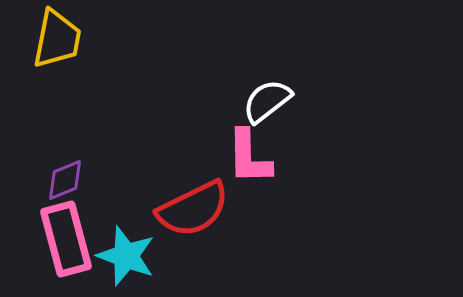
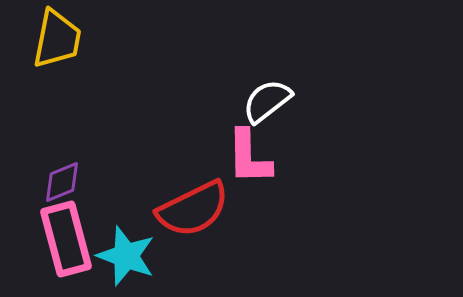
purple diamond: moved 3 px left, 2 px down
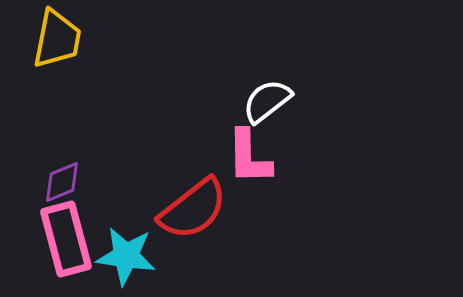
red semicircle: rotated 12 degrees counterclockwise
cyan star: rotated 12 degrees counterclockwise
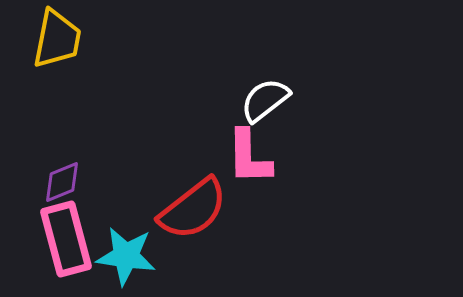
white semicircle: moved 2 px left, 1 px up
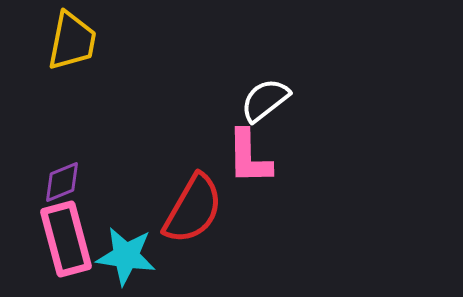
yellow trapezoid: moved 15 px right, 2 px down
red semicircle: rotated 22 degrees counterclockwise
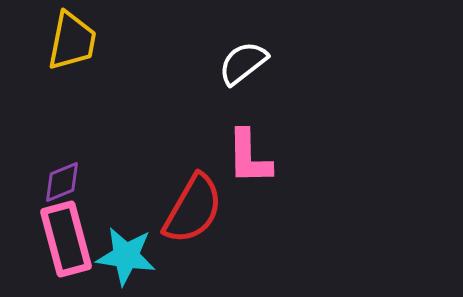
white semicircle: moved 22 px left, 37 px up
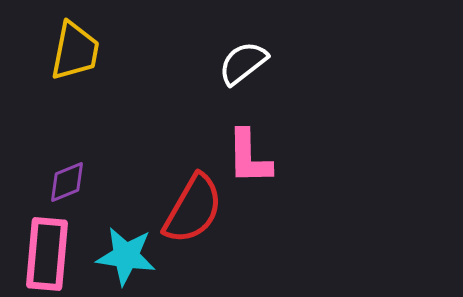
yellow trapezoid: moved 3 px right, 10 px down
purple diamond: moved 5 px right
pink rectangle: moved 19 px left, 15 px down; rotated 20 degrees clockwise
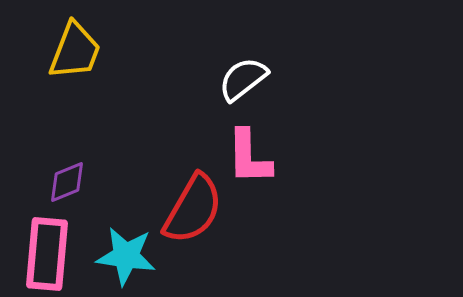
yellow trapezoid: rotated 10 degrees clockwise
white semicircle: moved 16 px down
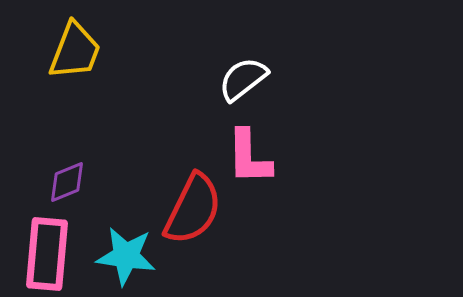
red semicircle: rotated 4 degrees counterclockwise
